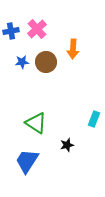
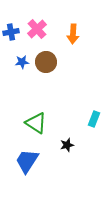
blue cross: moved 1 px down
orange arrow: moved 15 px up
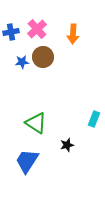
brown circle: moved 3 px left, 5 px up
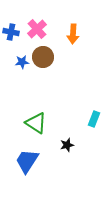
blue cross: rotated 21 degrees clockwise
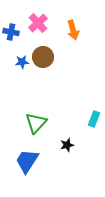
pink cross: moved 1 px right, 6 px up
orange arrow: moved 4 px up; rotated 18 degrees counterclockwise
green triangle: rotated 40 degrees clockwise
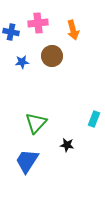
pink cross: rotated 36 degrees clockwise
brown circle: moved 9 px right, 1 px up
black star: rotated 24 degrees clockwise
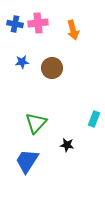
blue cross: moved 4 px right, 8 px up
brown circle: moved 12 px down
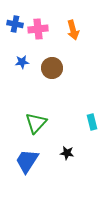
pink cross: moved 6 px down
cyan rectangle: moved 2 px left, 3 px down; rotated 35 degrees counterclockwise
black star: moved 8 px down
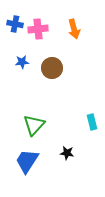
orange arrow: moved 1 px right, 1 px up
green triangle: moved 2 px left, 2 px down
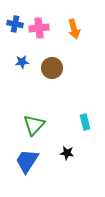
pink cross: moved 1 px right, 1 px up
cyan rectangle: moved 7 px left
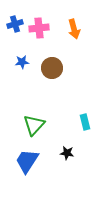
blue cross: rotated 28 degrees counterclockwise
